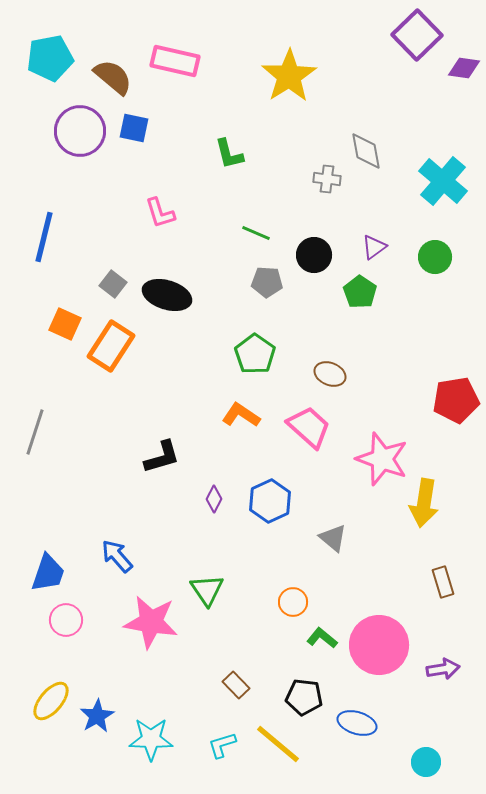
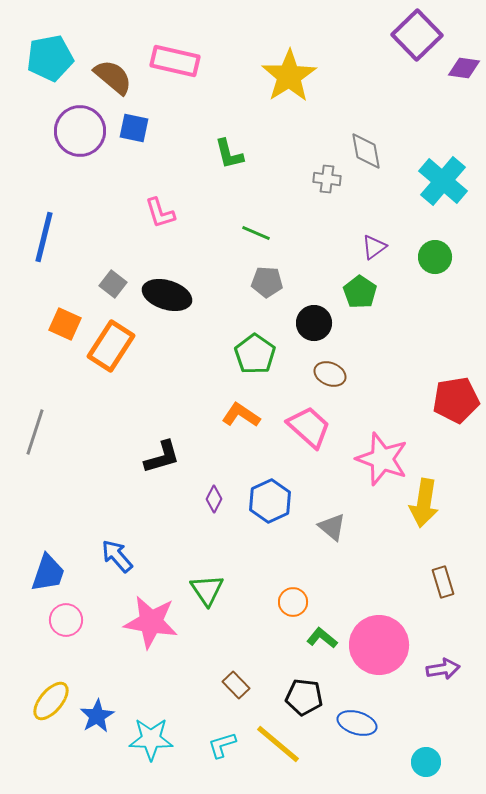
black circle at (314, 255): moved 68 px down
gray triangle at (333, 538): moved 1 px left, 11 px up
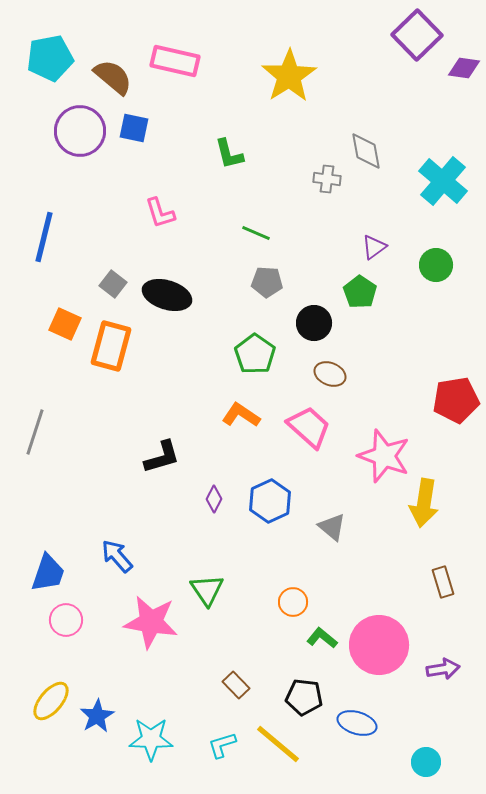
green circle at (435, 257): moved 1 px right, 8 px down
orange rectangle at (111, 346): rotated 18 degrees counterclockwise
pink star at (382, 459): moved 2 px right, 3 px up
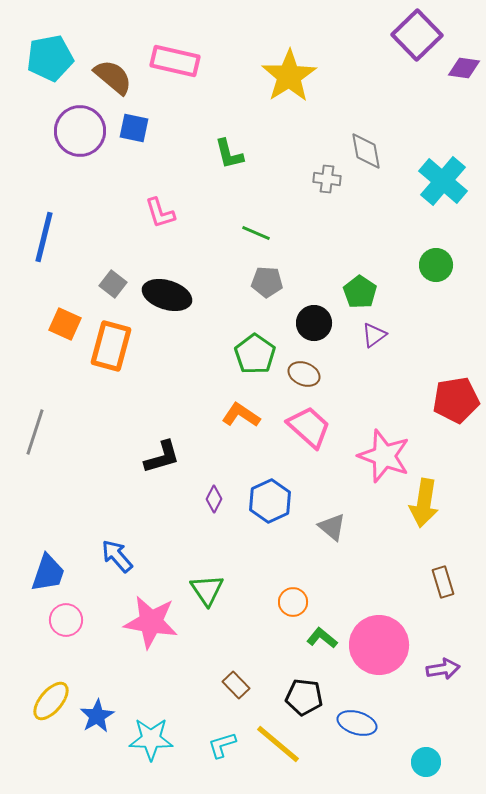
purple triangle at (374, 247): moved 88 px down
brown ellipse at (330, 374): moved 26 px left
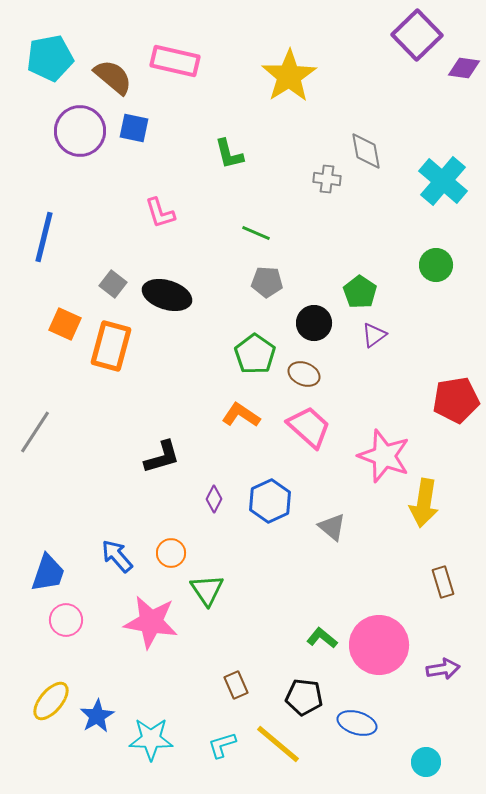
gray line at (35, 432): rotated 15 degrees clockwise
orange circle at (293, 602): moved 122 px left, 49 px up
brown rectangle at (236, 685): rotated 20 degrees clockwise
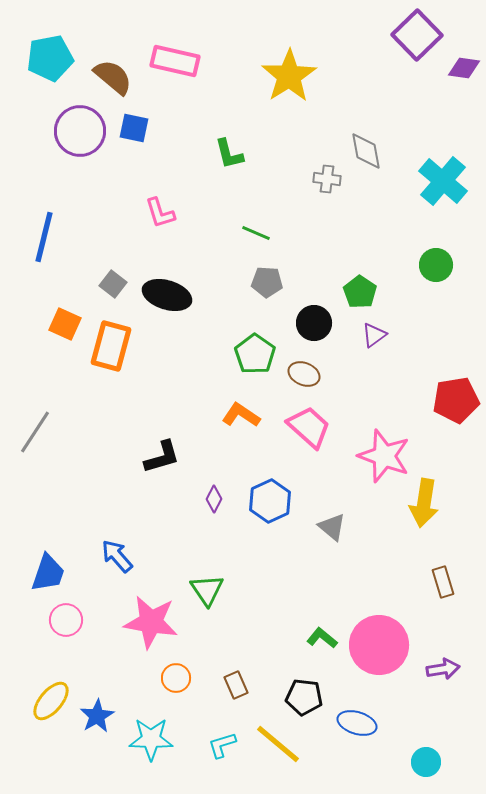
orange circle at (171, 553): moved 5 px right, 125 px down
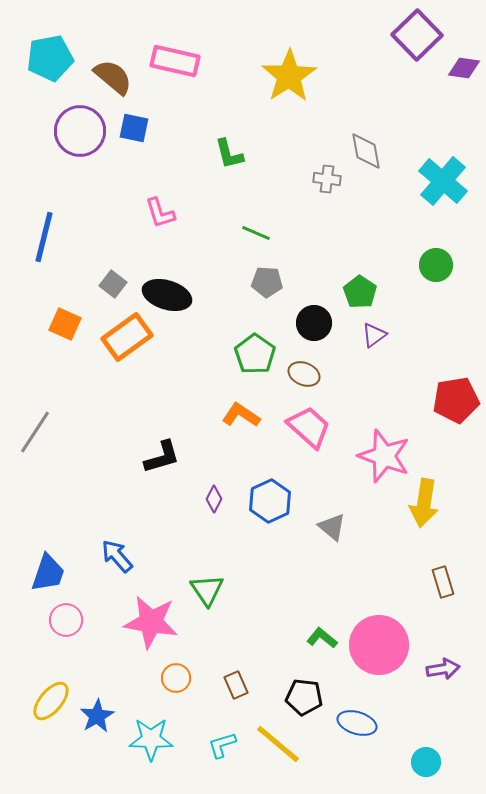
orange rectangle at (111, 346): moved 16 px right, 9 px up; rotated 39 degrees clockwise
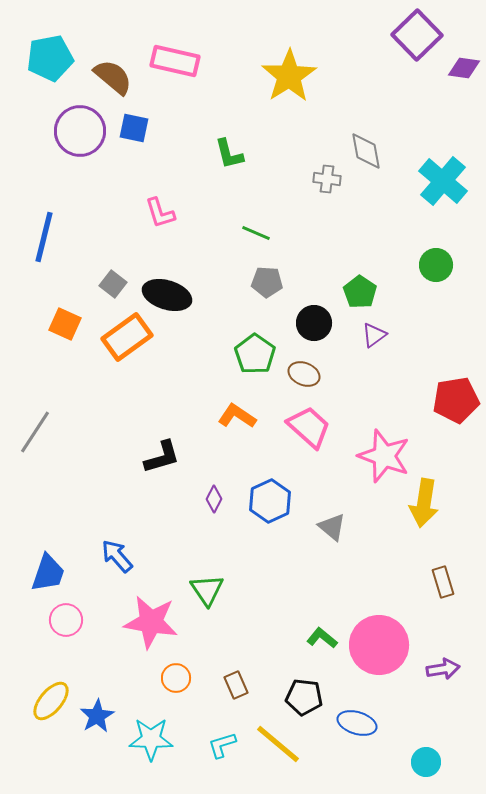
orange L-shape at (241, 415): moved 4 px left, 1 px down
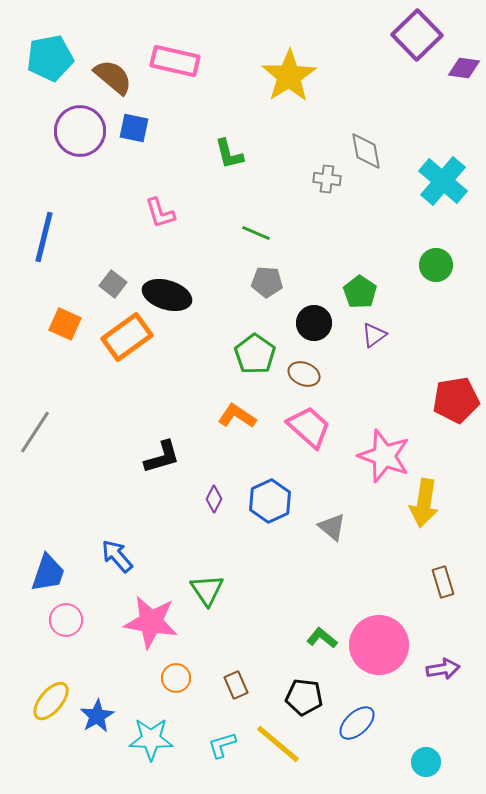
blue ellipse at (357, 723): rotated 60 degrees counterclockwise
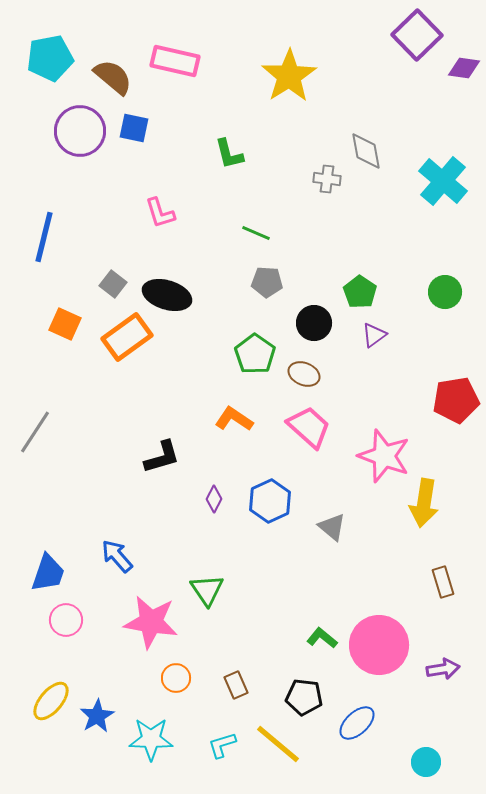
green circle at (436, 265): moved 9 px right, 27 px down
orange L-shape at (237, 416): moved 3 px left, 3 px down
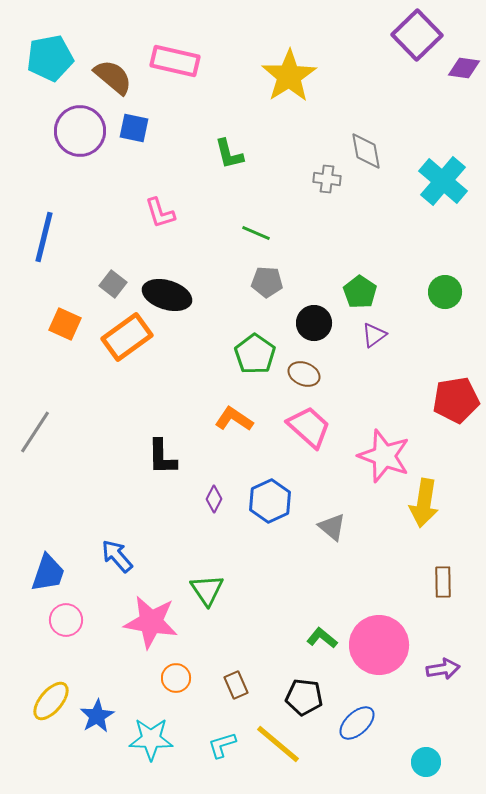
black L-shape at (162, 457): rotated 105 degrees clockwise
brown rectangle at (443, 582): rotated 16 degrees clockwise
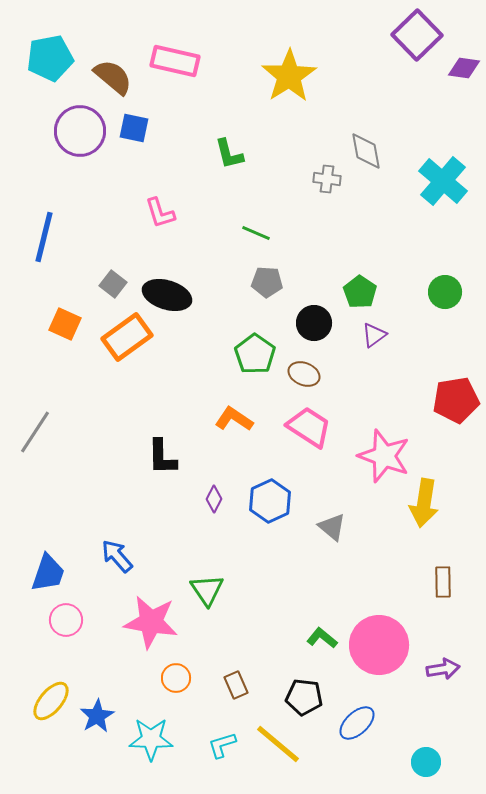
pink trapezoid at (309, 427): rotated 9 degrees counterclockwise
